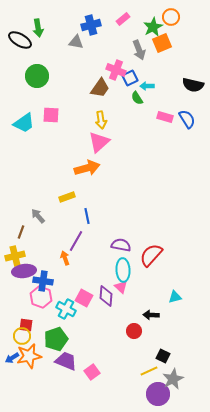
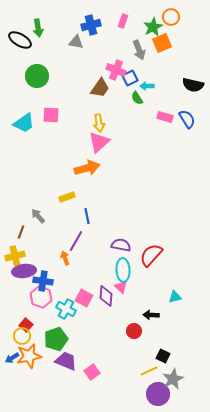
pink rectangle at (123, 19): moved 2 px down; rotated 32 degrees counterclockwise
yellow arrow at (101, 120): moved 2 px left, 3 px down
red square at (26, 325): rotated 32 degrees clockwise
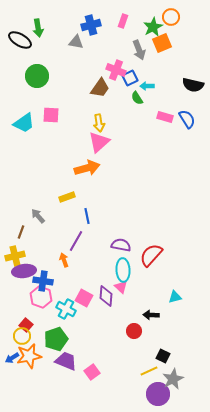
orange arrow at (65, 258): moved 1 px left, 2 px down
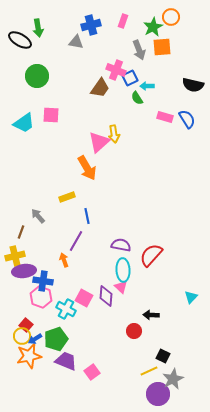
orange square at (162, 43): moved 4 px down; rotated 18 degrees clockwise
yellow arrow at (99, 123): moved 15 px right, 11 px down
orange arrow at (87, 168): rotated 75 degrees clockwise
cyan triangle at (175, 297): moved 16 px right; rotated 32 degrees counterclockwise
blue arrow at (12, 358): moved 23 px right, 19 px up
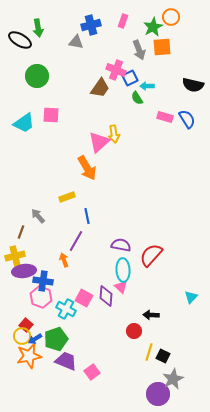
yellow line at (149, 371): moved 19 px up; rotated 48 degrees counterclockwise
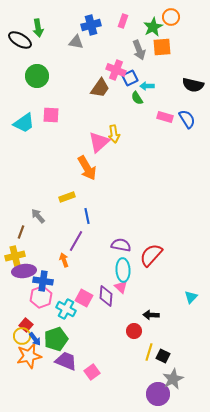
pink hexagon at (41, 297): rotated 20 degrees clockwise
blue arrow at (35, 339): rotated 96 degrees counterclockwise
